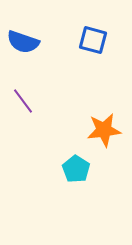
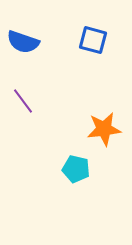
orange star: moved 1 px up
cyan pentagon: rotated 20 degrees counterclockwise
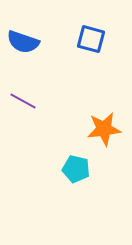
blue square: moved 2 px left, 1 px up
purple line: rotated 24 degrees counterclockwise
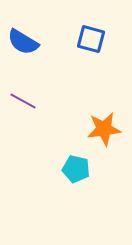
blue semicircle: rotated 12 degrees clockwise
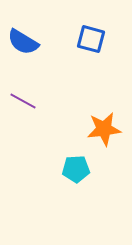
cyan pentagon: rotated 16 degrees counterclockwise
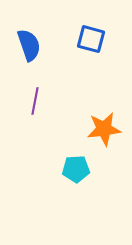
blue semicircle: moved 6 px right, 3 px down; rotated 140 degrees counterclockwise
purple line: moved 12 px right; rotated 72 degrees clockwise
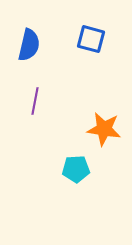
blue semicircle: rotated 32 degrees clockwise
orange star: rotated 16 degrees clockwise
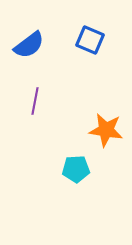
blue square: moved 1 px left, 1 px down; rotated 8 degrees clockwise
blue semicircle: rotated 40 degrees clockwise
orange star: moved 2 px right, 1 px down
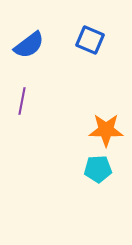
purple line: moved 13 px left
orange star: rotated 8 degrees counterclockwise
cyan pentagon: moved 22 px right
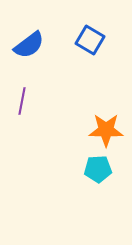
blue square: rotated 8 degrees clockwise
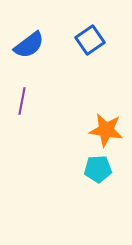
blue square: rotated 24 degrees clockwise
orange star: rotated 8 degrees clockwise
